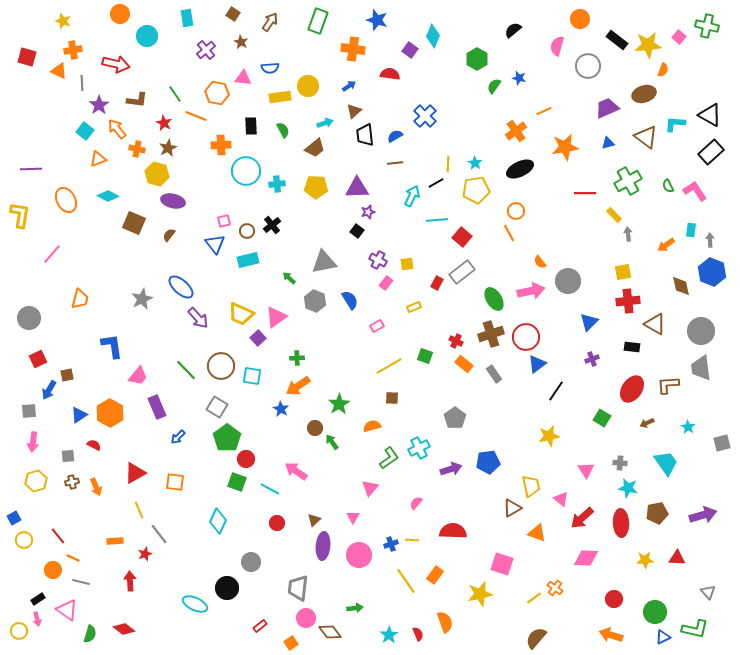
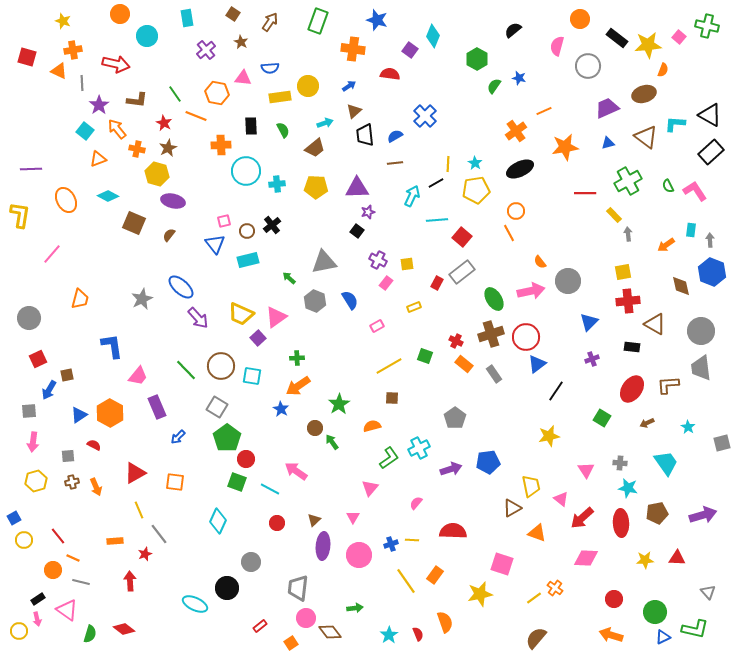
black rectangle at (617, 40): moved 2 px up
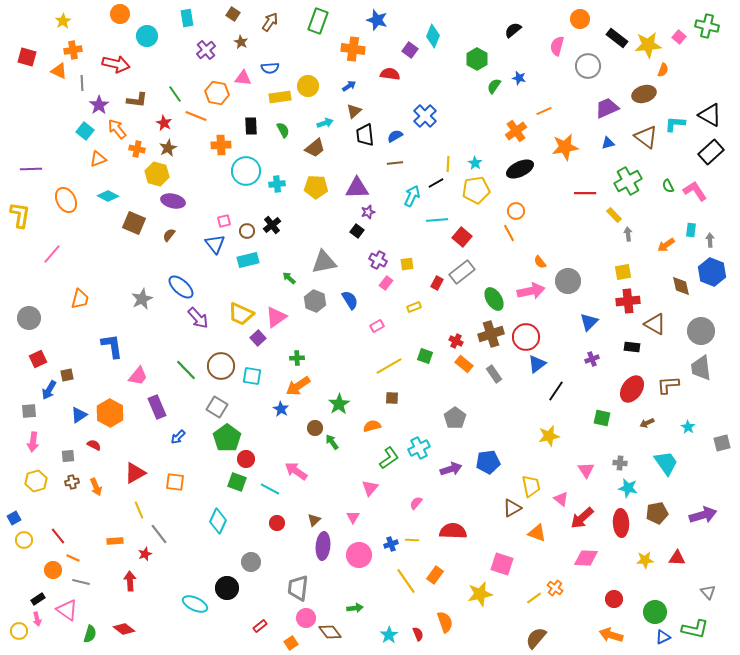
yellow star at (63, 21): rotated 21 degrees clockwise
green square at (602, 418): rotated 18 degrees counterclockwise
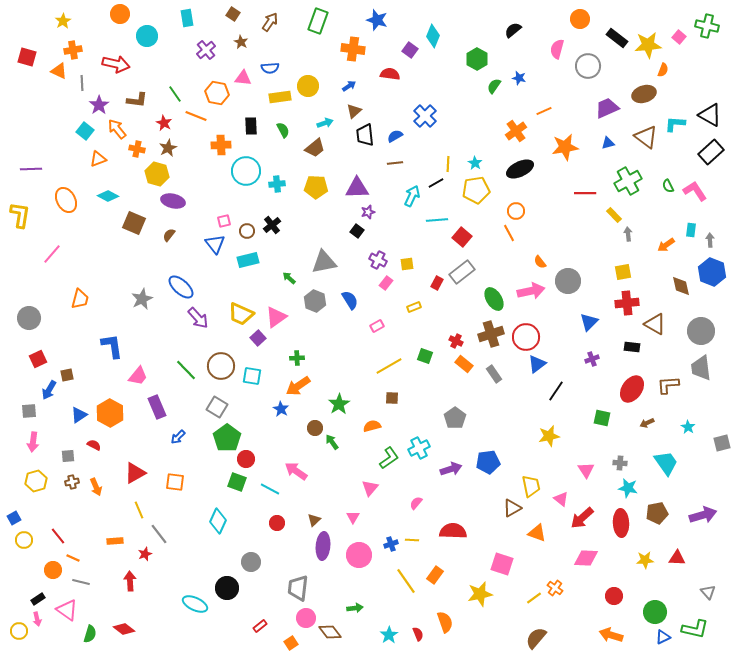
pink semicircle at (557, 46): moved 3 px down
red cross at (628, 301): moved 1 px left, 2 px down
red circle at (614, 599): moved 3 px up
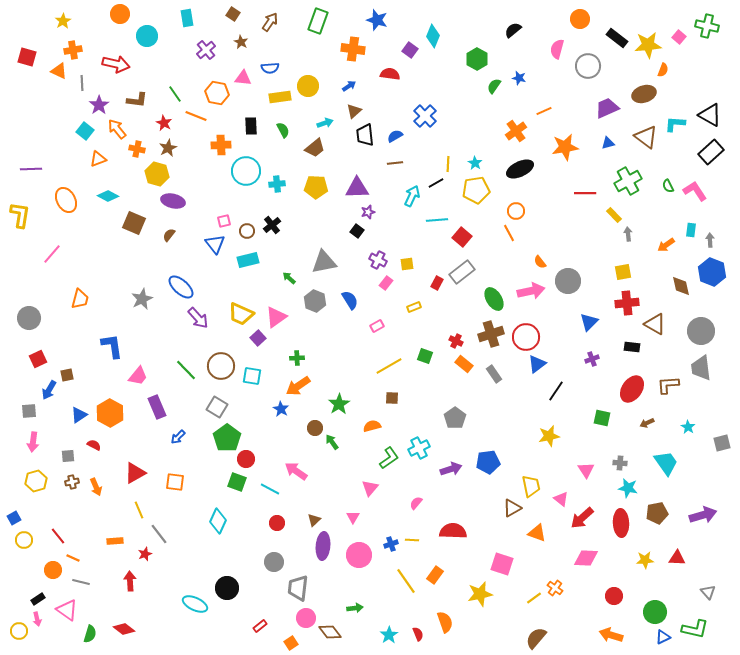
gray circle at (251, 562): moved 23 px right
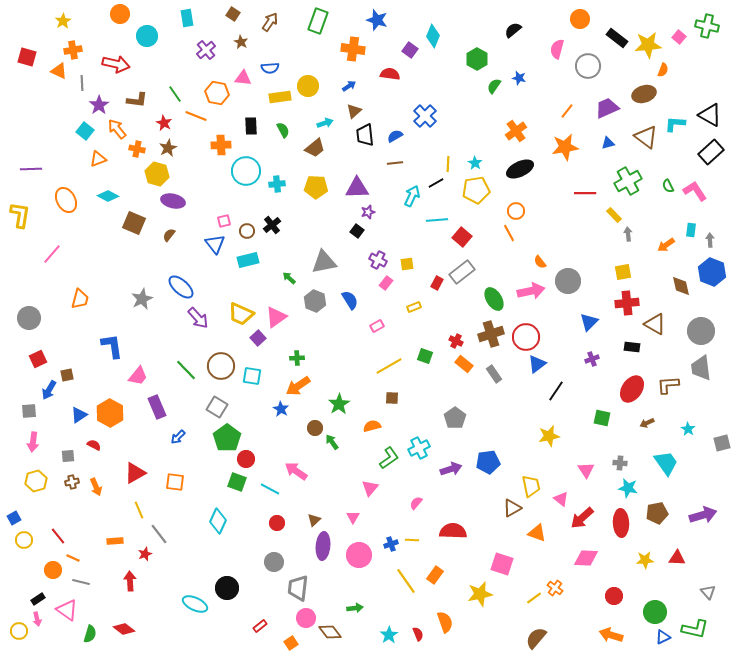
orange line at (544, 111): moved 23 px right; rotated 28 degrees counterclockwise
cyan star at (688, 427): moved 2 px down
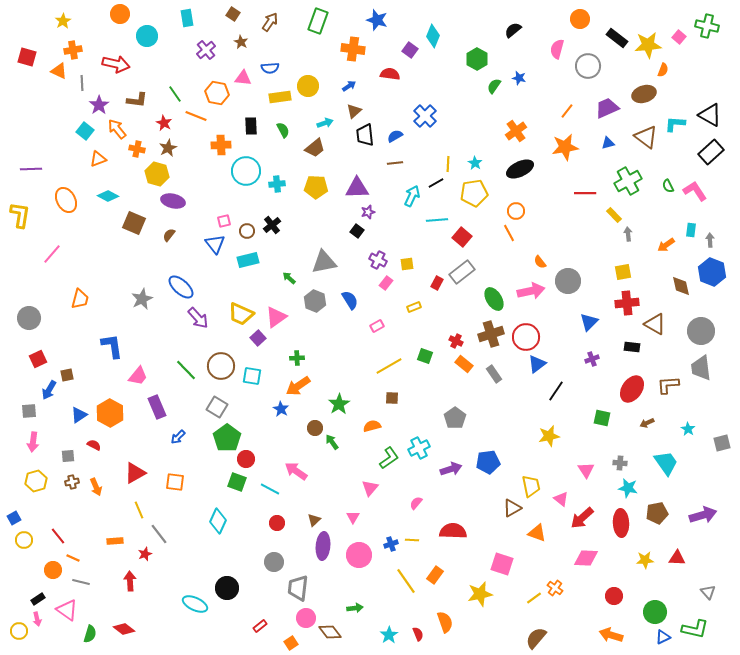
yellow pentagon at (476, 190): moved 2 px left, 3 px down
